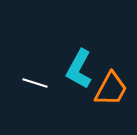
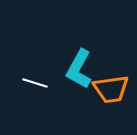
orange trapezoid: rotated 54 degrees clockwise
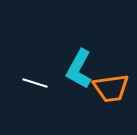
orange trapezoid: moved 1 px up
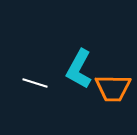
orange trapezoid: moved 2 px right; rotated 9 degrees clockwise
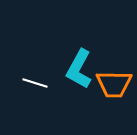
orange trapezoid: moved 1 px right, 4 px up
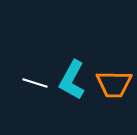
cyan L-shape: moved 7 px left, 11 px down
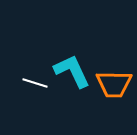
cyan L-shape: moved 9 px up; rotated 126 degrees clockwise
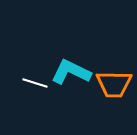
cyan L-shape: moved 1 px left, 1 px down; rotated 39 degrees counterclockwise
